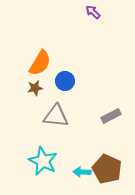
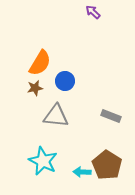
gray rectangle: rotated 48 degrees clockwise
brown pentagon: moved 4 px up; rotated 8 degrees clockwise
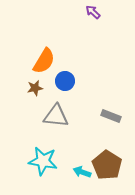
orange semicircle: moved 4 px right, 2 px up
cyan star: rotated 16 degrees counterclockwise
cyan arrow: rotated 18 degrees clockwise
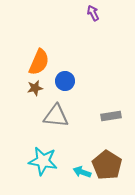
purple arrow: moved 1 px down; rotated 21 degrees clockwise
orange semicircle: moved 5 px left, 1 px down; rotated 8 degrees counterclockwise
gray rectangle: rotated 30 degrees counterclockwise
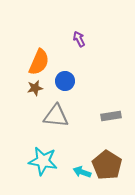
purple arrow: moved 14 px left, 26 px down
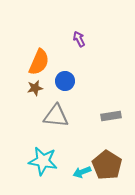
cyan arrow: rotated 42 degrees counterclockwise
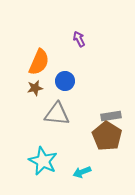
gray triangle: moved 1 px right, 2 px up
cyan star: rotated 16 degrees clockwise
brown pentagon: moved 29 px up
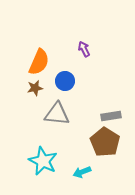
purple arrow: moved 5 px right, 10 px down
brown pentagon: moved 2 px left, 6 px down
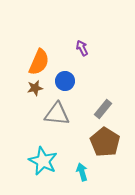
purple arrow: moved 2 px left, 1 px up
gray rectangle: moved 8 px left, 7 px up; rotated 42 degrees counterclockwise
cyan arrow: rotated 96 degrees clockwise
